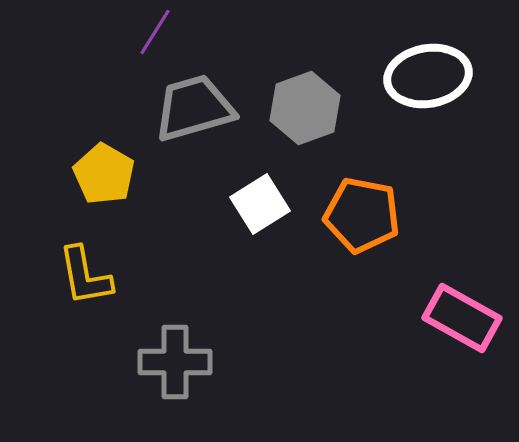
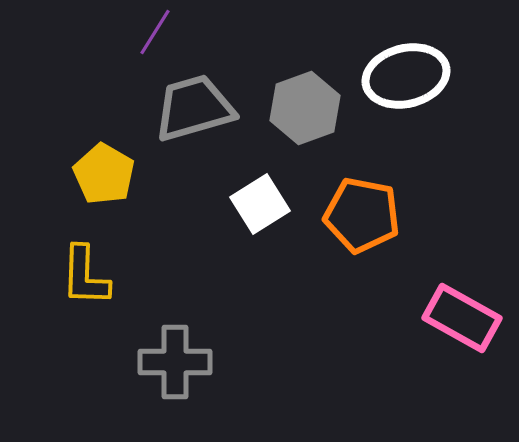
white ellipse: moved 22 px left; rotated 4 degrees counterclockwise
yellow L-shape: rotated 12 degrees clockwise
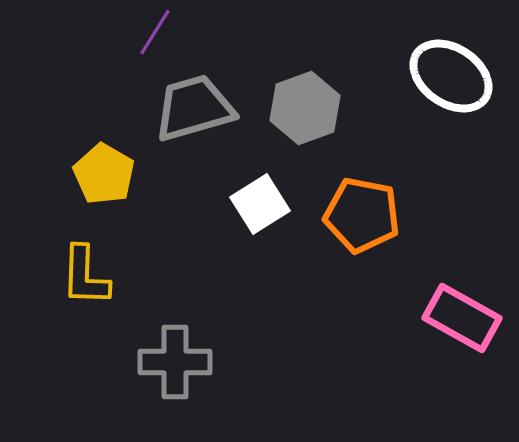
white ellipse: moved 45 px right; rotated 48 degrees clockwise
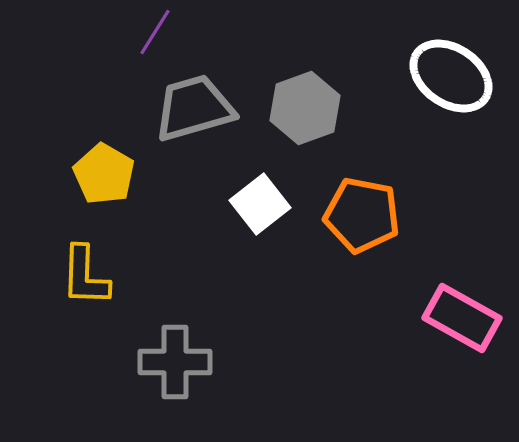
white square: rotated 6 degrees counterclockwise
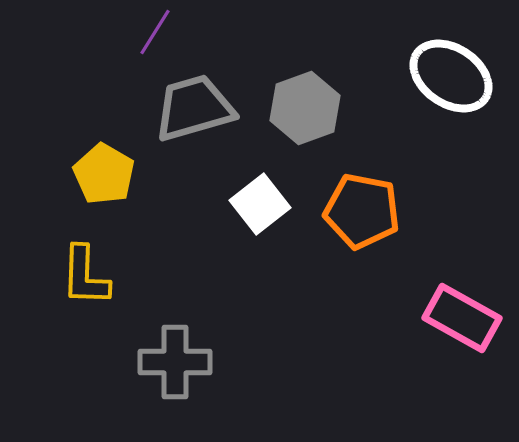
orange pentagon: moved 4 px up
